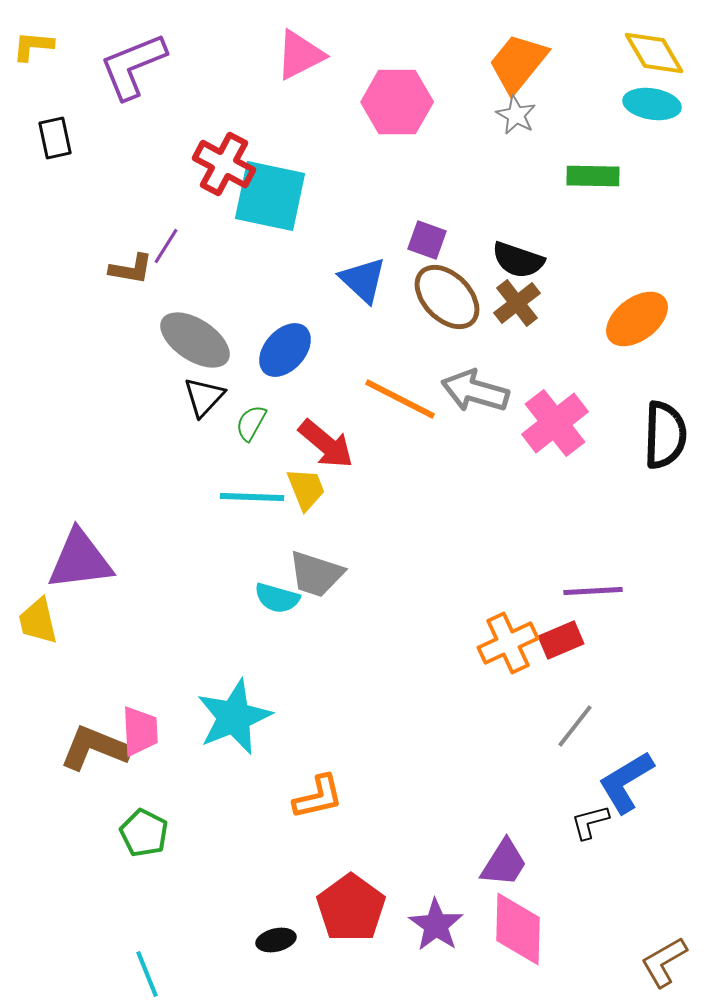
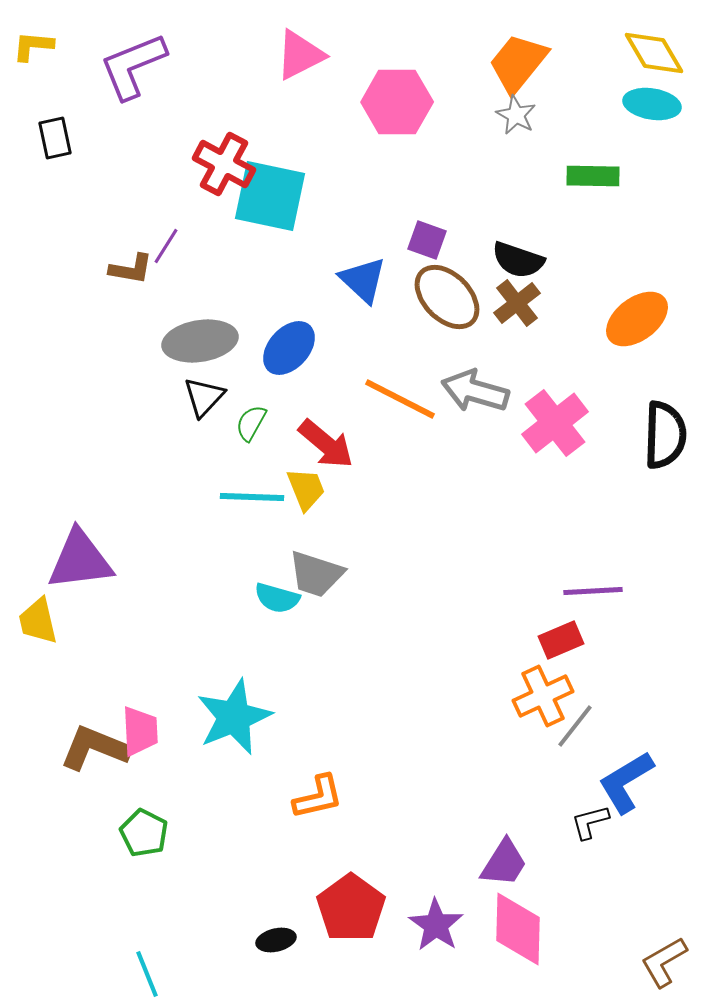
gray ellipse at (195, 340): moved 5 px right, 1 px down; rotated 42 degrees counterclockwise
blue ellipse at (285, 350): moved 4 px right, 2 px up
orange cross at (508, 643): moved 35 px right, 53 px down
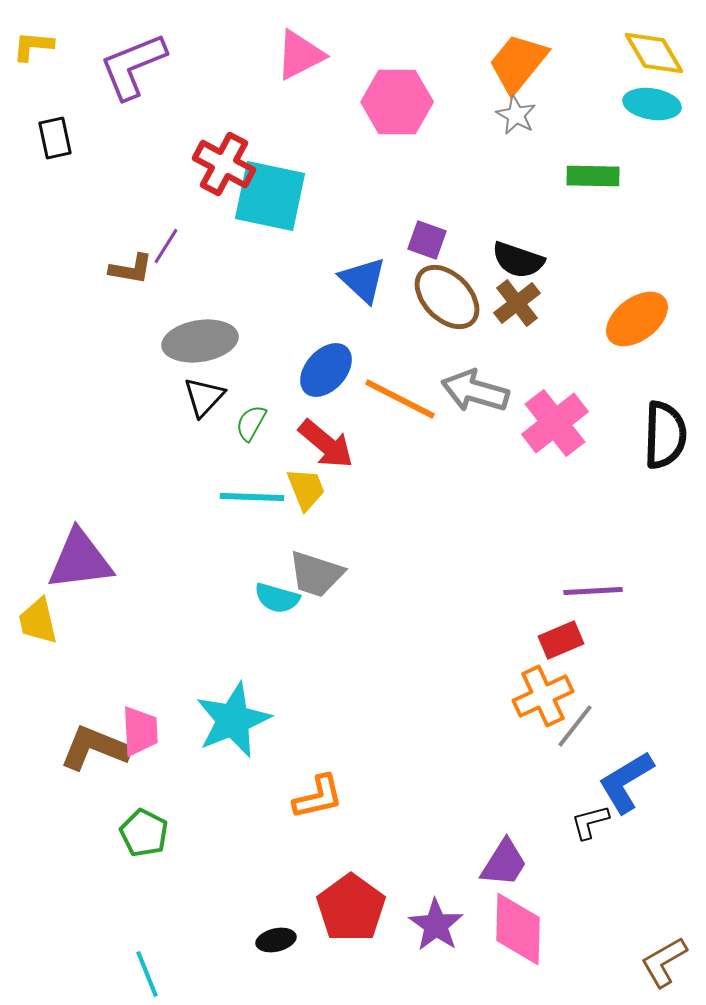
blue ellipse at (289, 348): moved 37 px right, 22 px down
cyan star at (234, 717): moved 1 px left, 3 px down
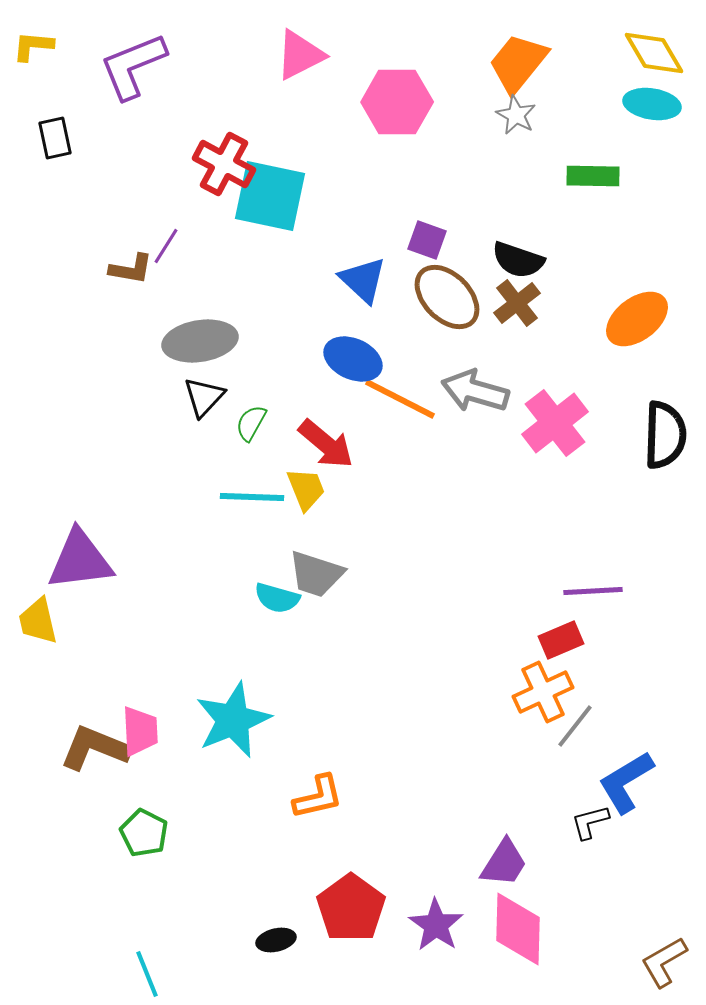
blue ellipse at (326, 370): moved 27 px right, 11 px up; rotated 72 degrees clockwise
orange cross at (543, 696): moved 4 px up
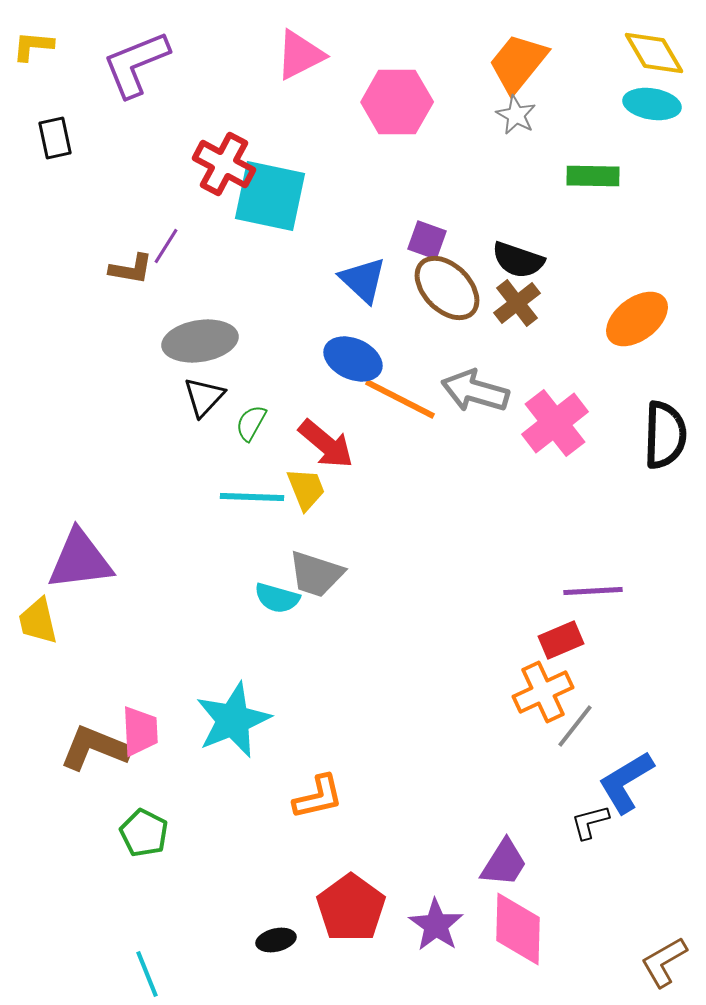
purple L-shape at (133, 66): moved 3 px right, 2 px up
brown ellipse at (447, 297): moved 9 px up
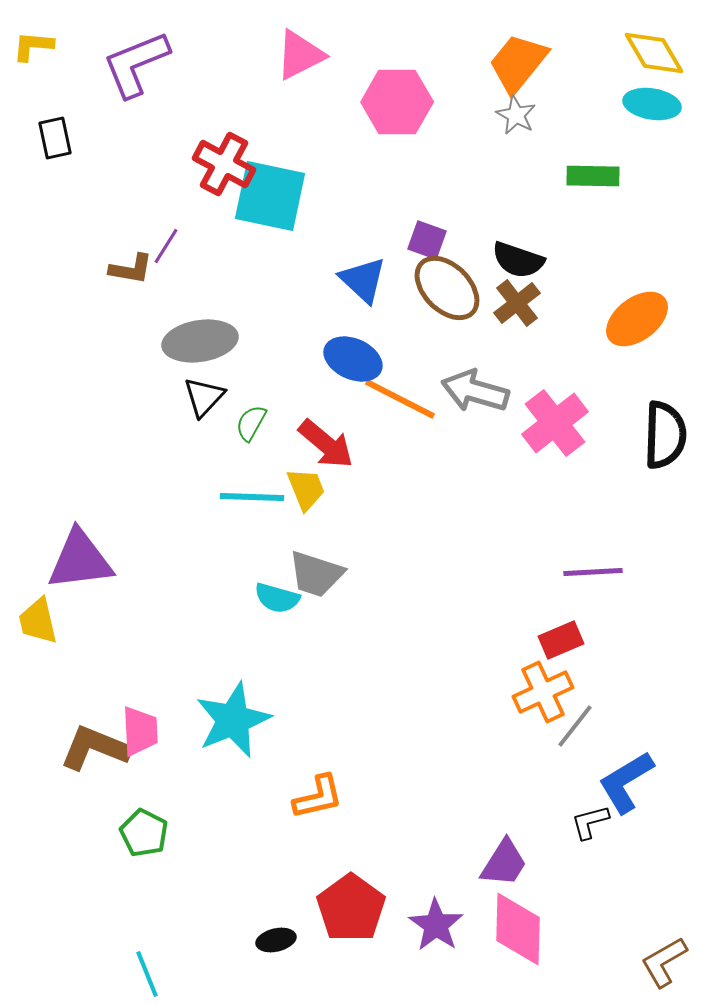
purple line at (593, 591): moved 19 px up
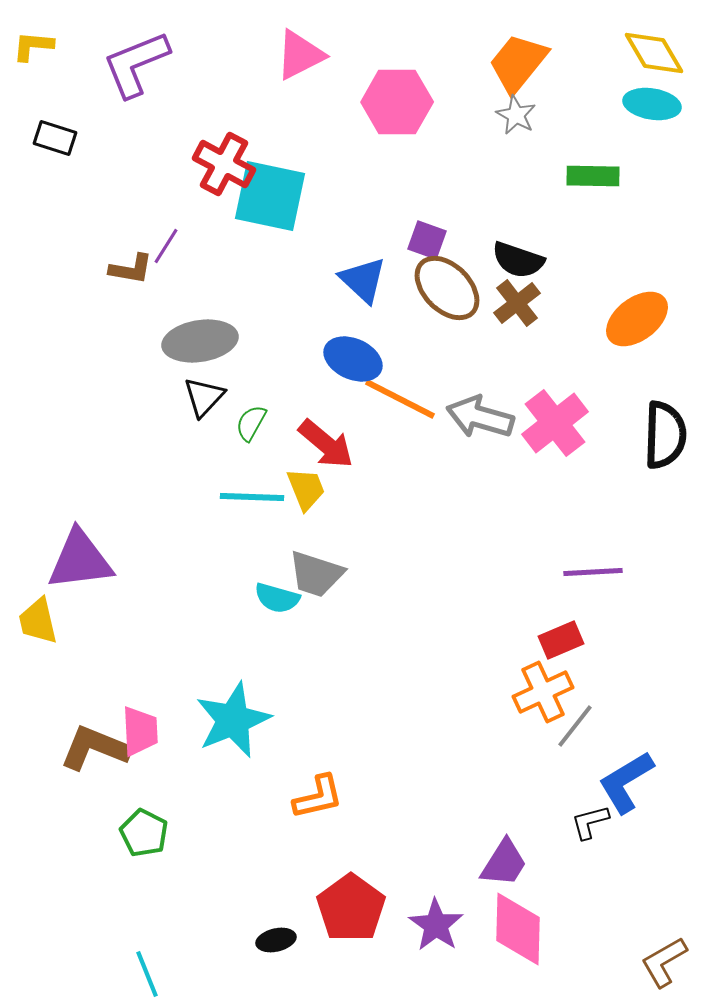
black rectangle at (55, 138): rotated 60 degrees counterclockwise
gray arrow at (475, 391): moved 5 px right, 26 px down
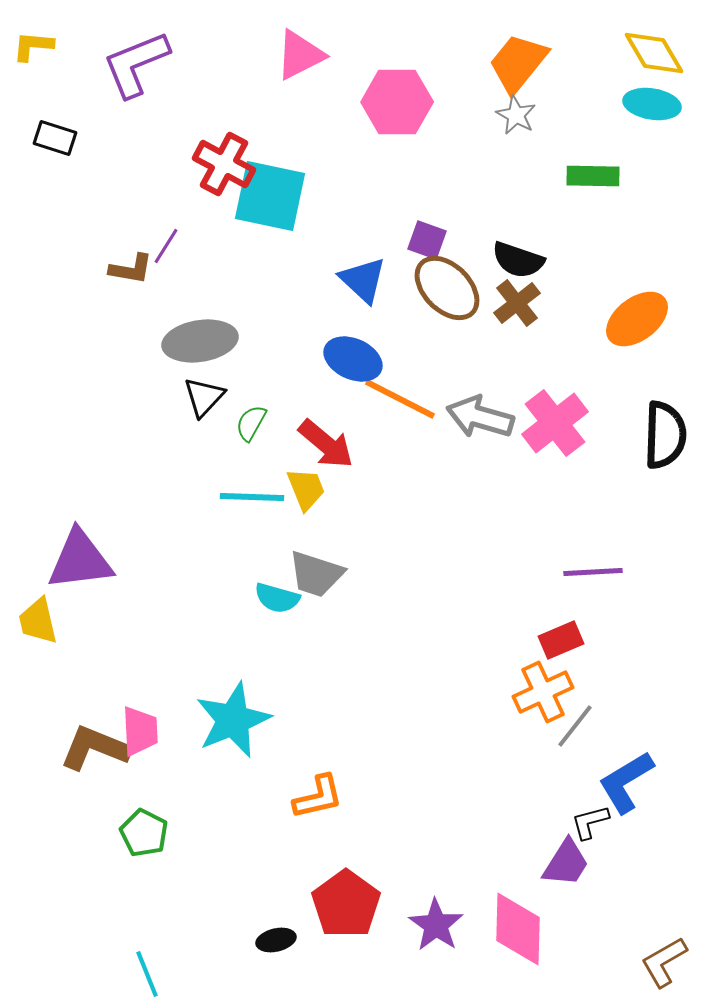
purple trapezoid at (504, 863): moved 62 px right
red pentagon at (351, 908): moved 5 px left, 4 px up
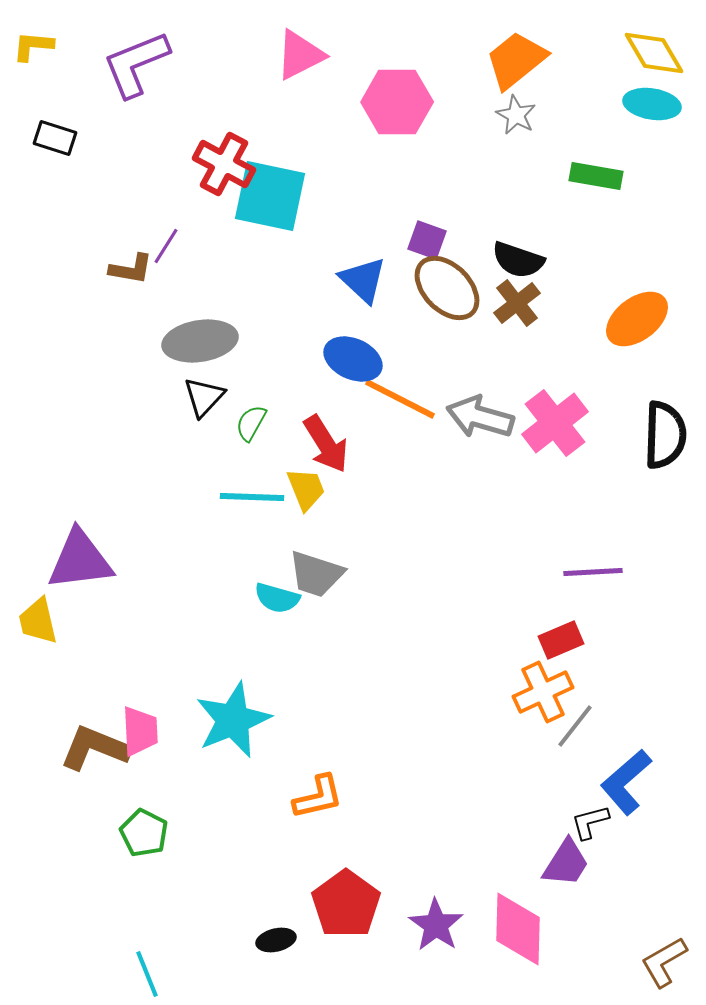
orange trapezoid at (518, 63): moved 2 px left, 3 px up; rotated 12 degrees clockwise
green rectangle at (593, 176): moved 3 px right; rotated 9 degrees clockwise
red arrow at (326, 444): rotated 18 degrees clockwise
blue L-shape at (626, 782): rotated 10 degrees counterclockwise
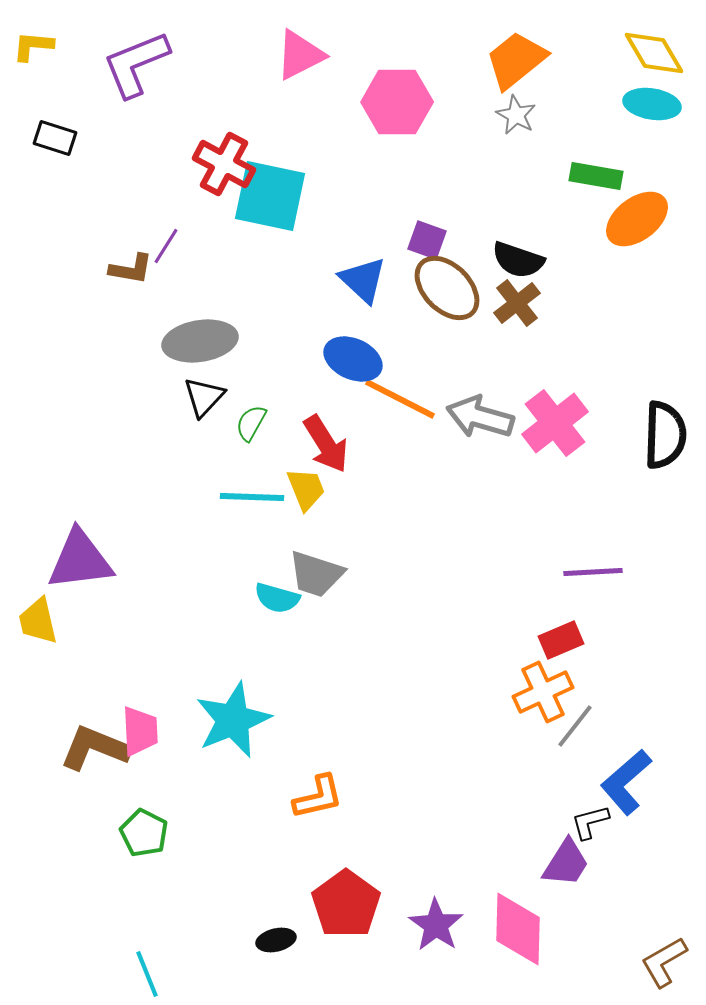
orange ellipse at (637, 319): moved 100 px up
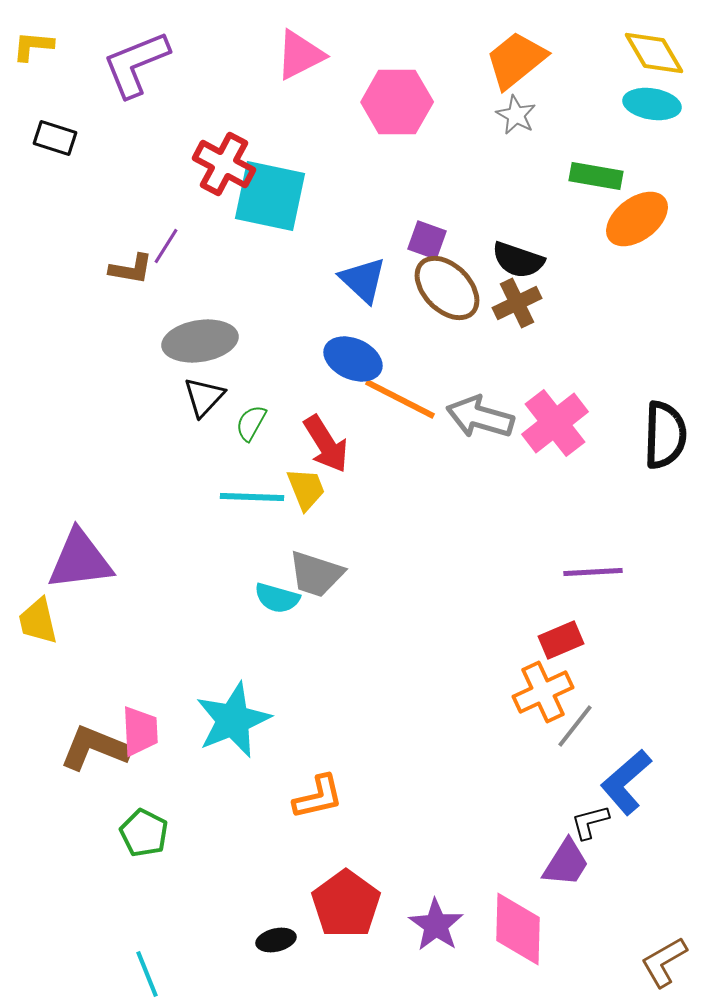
brown cross at (517, 303): rotated 12 degrees clockwise
